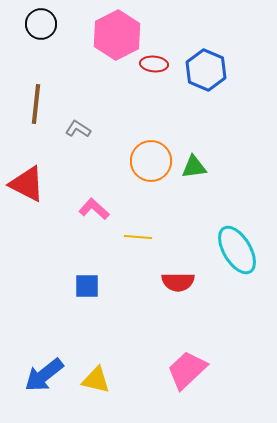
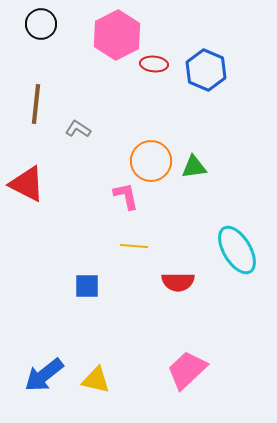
pink L-shape: moved 32 px right, 13 px up; rotated 36 degrees clockwise
yellow line: moved 4 px left, 9 px down
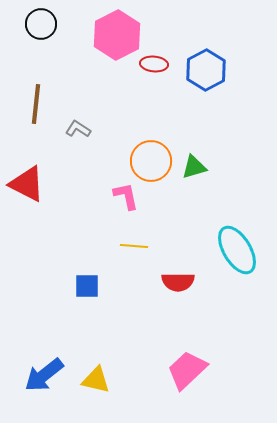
blue hexagon: rotated 9 degrees clockwise
green triangle: rotated 8 degrees counterclockwise
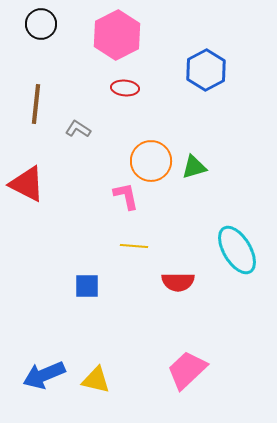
red ellipse: moved 29 px left, 24 px down
blue arrow: rotated 15 degrees clockwise
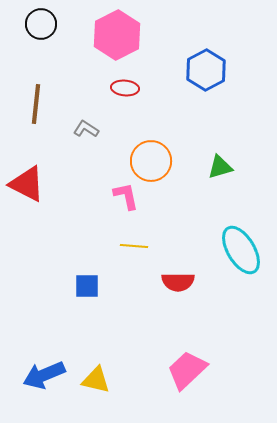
gray L-shape: moved 8 px right
green triangle: moved 26 px right
cyan ellipse: moved 4 px right
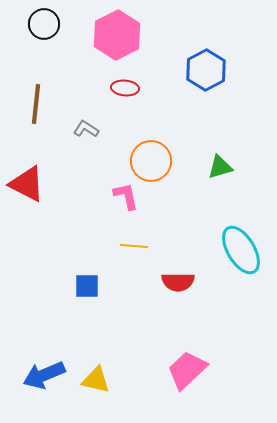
black circle: moved 3 px right
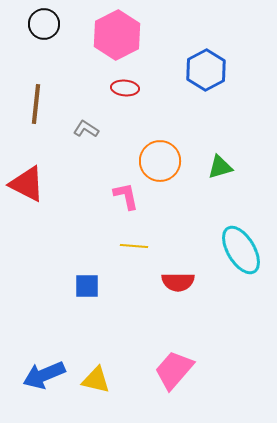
orange circle: moved 9 px right
pink trapezoid: moved 13 px left; rotated 6 degrees counterclockwise
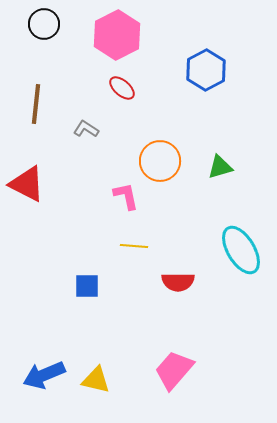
red ellipse: moved 3 px left; rotated 36 degrees clockwise
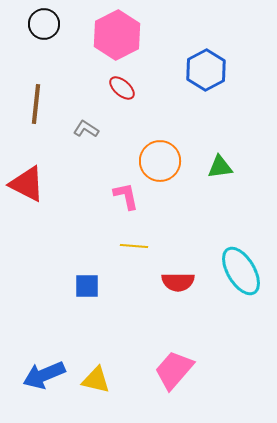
green triangle: rotated 8 degrees clockwise
cyan ellipse: moved 21 px down
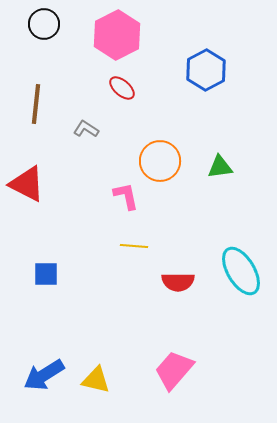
blue square: moved 41 px left, 12 px up
blue arrow: rotated 9 degrees counterclockwise
